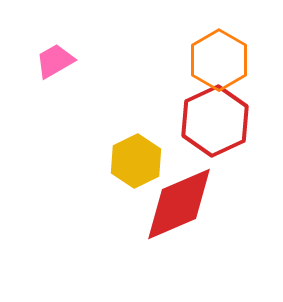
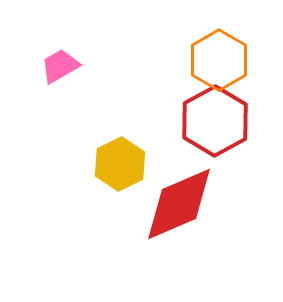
pink trapezoid: moved 5 px right, 5 px down
red hexagon: rotated 4 degrees counterclockwise
yellow hexagon: moved 16 px left, 3 px down
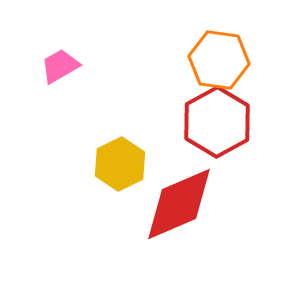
orange hexagon: rotated 22 degrees counterclockwise
red hexagon: moved 2 px right, 1 px down
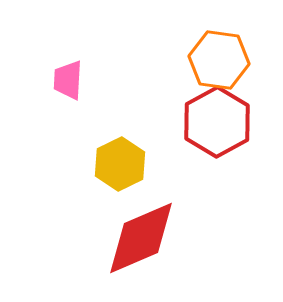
pink trapezoid: moved 8 px right, 14 px down; rotated 57 degrees counterclockwise
red diamond: moved 38 px left, 34 px down
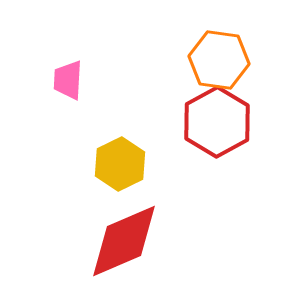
red diamond: moved 17 px left, 3 px down
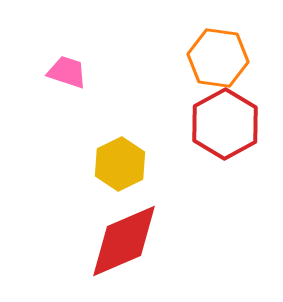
orange hexagon: moved 1 px left, 2 px up
pink trapezoid: moved 1 px left, 8 px up; rotated 105 degrees clockwise
red hexagon: moved 8 px right, 2 px down
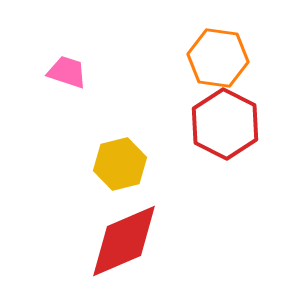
red hexagon: rotated 4 degrees counterclockwise
yellow hexagon: rotated 12 degrees clockwise
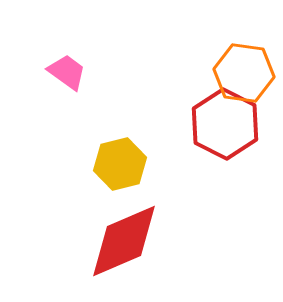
orange hexagon: moved 26 px right, 15 px down
pink trapezoid: rotated 18 degrees clockwise
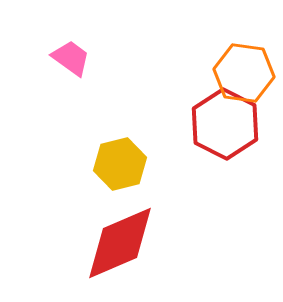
pink trapezoid: moved 4 px right, 14 px up
red diamond: moved 4 px left, 2 px down
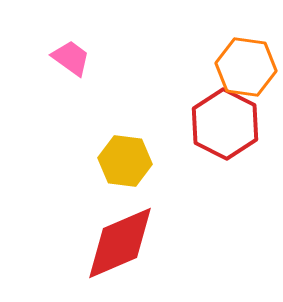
orange hexagon: moved 2 px right, 6 px up
yellow hexagon: moved 5 px right, 3 px up; rotated 21 degrees clockwise
